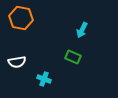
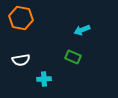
cyan arrow: rotated 42 degrees clockwise
white semicircle: moved 4 px right, 2 px up
cyan cross: rotated 24 degrees counterclockwise
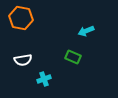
cyan arrow: moved 4 px right, 1 px down
white semicircle: moved 2 px right
cyan cross: rotated 16 degrees counterclockwise
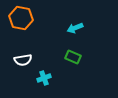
cyan arrow: moved 11 px left, 3 px up
cyan cross: moved 1 px up
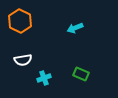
orange hexagon: moved 1 px left, 3 px down; rotated 15 degrees clockwise
green rectangle: moved 8 px right, 17 px down
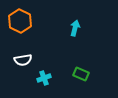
cyan arrow: rotated 126 degrees clockwise
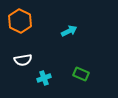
cyan arrow: moved 6 px left, 3 px down; rotated 49 degrees clockwise
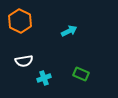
white semicircle: moved 1 px right, 1 px down
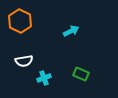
cyan arrow: moved 2 px right
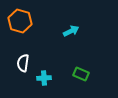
orange hexagon: rotated 10 degrees counterclockwise
white semicircle: moved 1 px left, 2 px down; rotated 108 degrees clockwise
cyan cross: rotated 16 degrees clockwise
